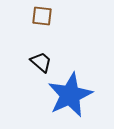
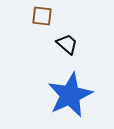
black trapezoid: moved 26 px right, 18 px up
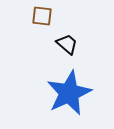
blue star: moved 1 px left, 2 px up
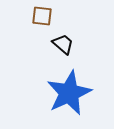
black trapezoid: moved 4 px left
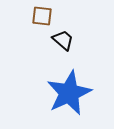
black trapezoid: moved 4 px up
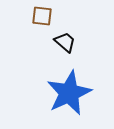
black trapezoid: moved 2 px right, 2 px down
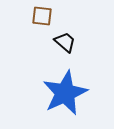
blue star: moved 4 px left
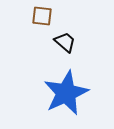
blue star: moved 1 px right
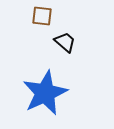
blue star: moved 21 px left
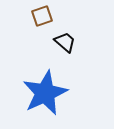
brown square: rotated 25 degrees counterclockwise
